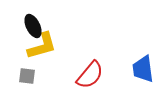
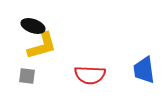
black ellipse: rotated 45 degrees counterclockwise
blue trapezoid: moved 1 px right, 1 px down
red semicircle: rotated 52 degrees clockwise
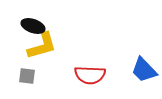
blue trapezoid: rotated 36 degrees counterclockwise
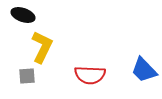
black ellipse: moved 10 px left, 11 px up
yellow L-shape: moved 1 px down; rotated 48 degrees counterclockwise
gray square: rotated 12 degrees counterclockwise
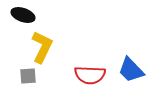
blue trapezoid: moved 13 px left
gray square: moved 1 px right
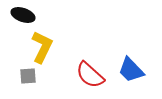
red semicircle: rotated 40 degrees clockwise
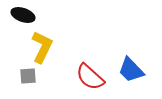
red semicircle: moved 2 px down
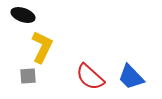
blue trapezoid: moved 7 px down
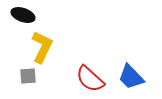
red semicircle: moved 2 px down
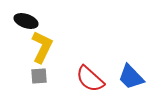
black ellipse: moved 3 px right, 6 px down
gray square: moved 11 px right
